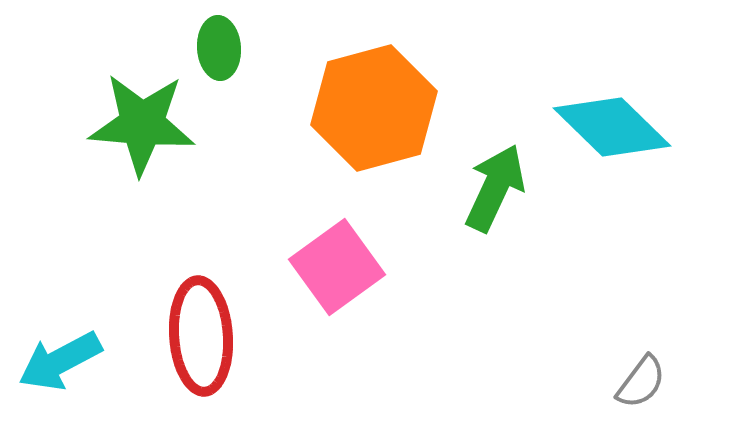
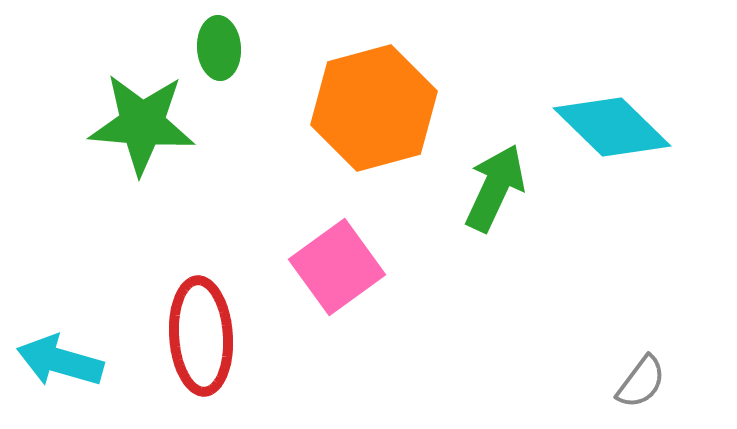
cyan arrow: rotated 44 degrees clockwise
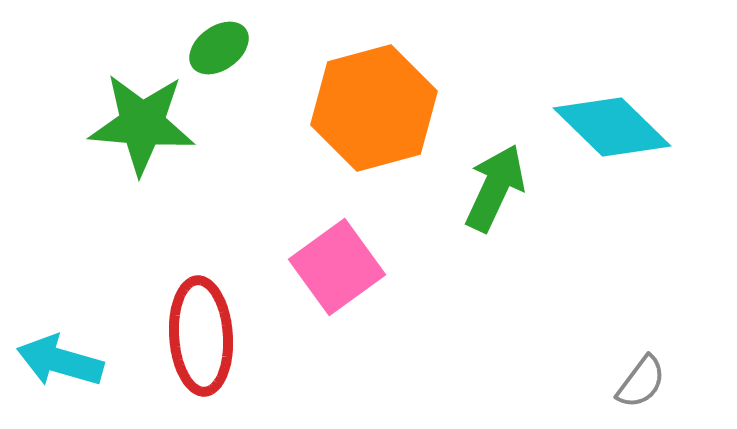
green ellipse: rotated 58 degrees clockwise
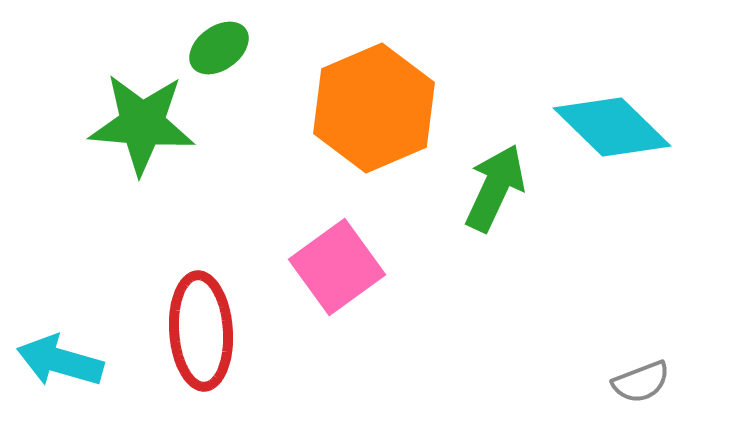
orange hexagon: rotated 8 degrees counterclockwise
red ellipse: moved 5 px up
gray semicircle: rotated 32 degrees clockwise
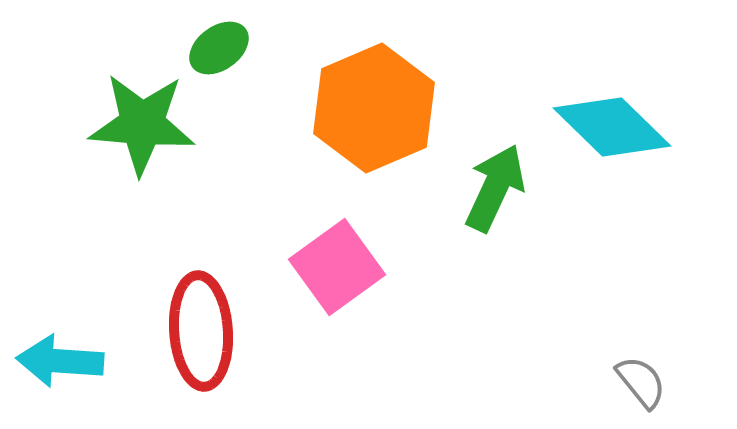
cyan arrow: rotated 12 degrees counterclockwise
gray semicircle: rotated 108 degrees counterclockwise
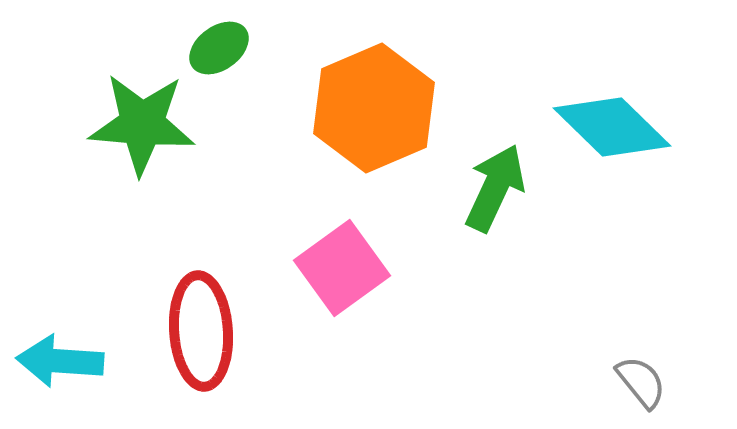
pink square: moved 5 px right, 1 px down
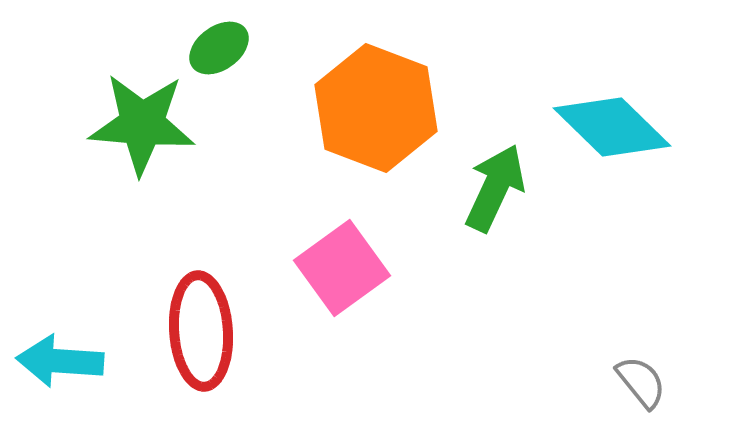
orange hexagon: moved 2 px right; rotated 16 degrees counterclockwise
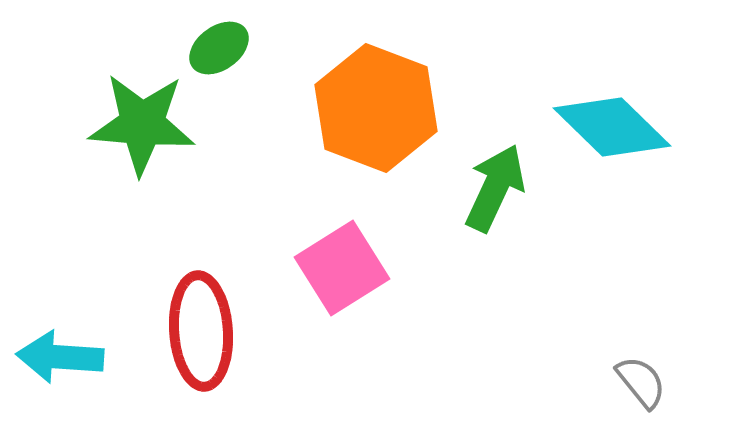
pink square: rotated 4 degrees clockwise
cyan arrow: moved 4 px up
